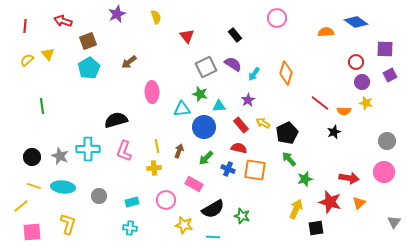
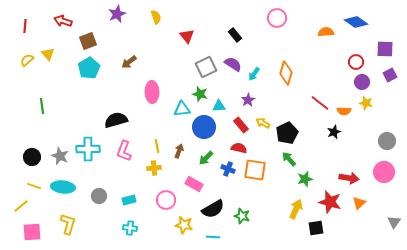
cyan rectangle at (132, 202): moved 3 px left, 2 px up
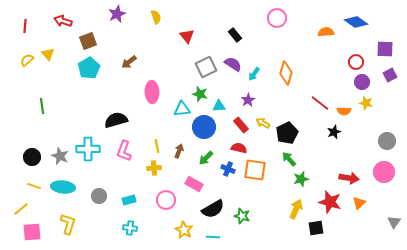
green star at (305, 179): moved 4 px left
yellow line at (21, 206): moved 3 px down
yellow star at (184, 225): moved 5 px down; rotated 18 degrees clockwise
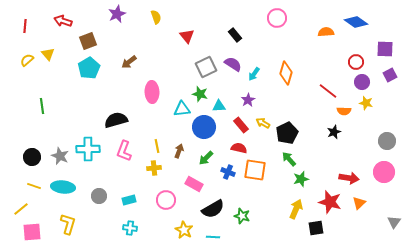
red line at (320, 103): moved 8 px right, 12 px up
blue cross at (228, 169): moved 3 px down
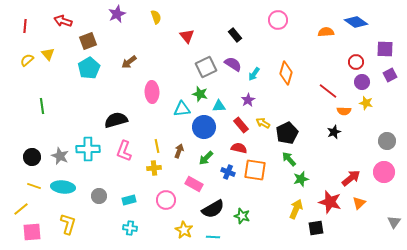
pink circle at (277, 18): moved 1 px right, 2 px down
red arrow at (349, 178): moved 2 px right; rotated 48 degrees counterclockwise
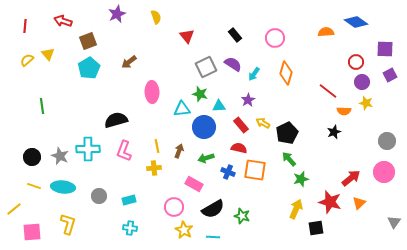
pink circle at (278, 20): moved 3 px left, 18 px down
green arrow at (206, 158): rotated 28 degrees clockwise
pink circle at (166, 200): moved 8 px right, 7 px down
yellow line at (21, 209): moved 7 px left
